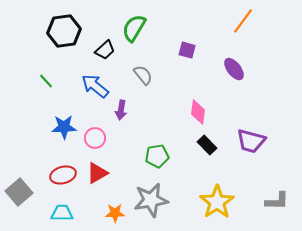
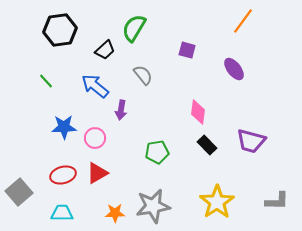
black hexagon: moved 4 px left, 1 px up
green pentagon: moved 4 px up
gray star: moved 2 px right, 6 px down
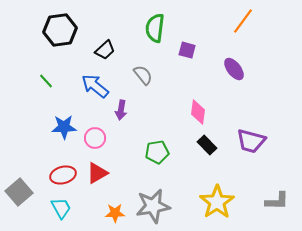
green semicircle: moved 21 px right; rotated 24 degrees counterclockwise
cyan trapezoid: moved 1 px left, 5 px up; rotated 60 degrees clockwise
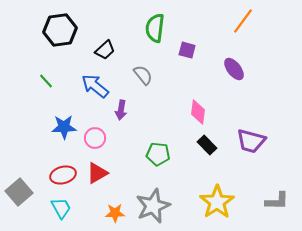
green pentagon: moved 1 px right, 2 px down; rotated 15 degrees clockwise
gray star: rotated 12 degrees counterclockwise
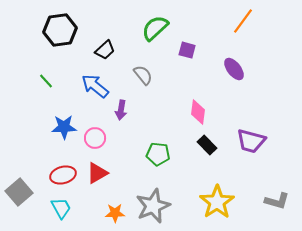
green semicircle: rotated 40 degrees clockwise
gray L-shape: rotated 15 degrees clockwise
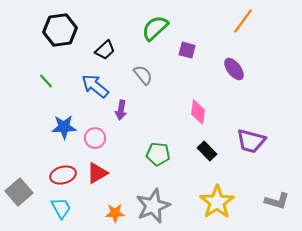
black rectangle: moved 6 px down
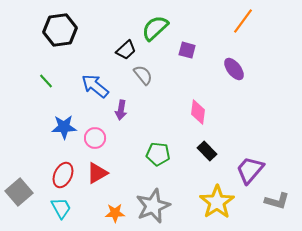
black trapezoid: moved 21 px right
purple trapezoid: moved 1 px left, 29 px down; rotated 116 degrees clockwise
red ellipse: rotated 50 degrees counterclockwise
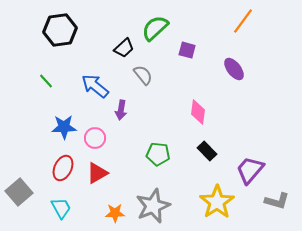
black trapezoid: moved 2 px left, 2 px up
red ellipse: moved 7 px up
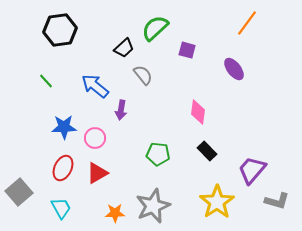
orange line: moved 4 px right, 2 px down
purple trapezoid: moved 2 px right
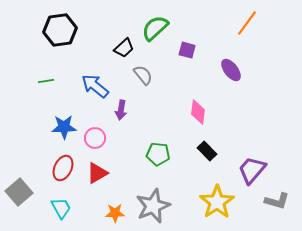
purple ellipse: moved 3 px left, 1 px down
green line: rotated 56 degrees counterclockwise
